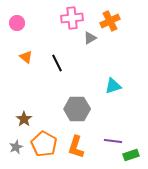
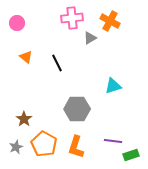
orange cross: rotated 36 degrees counterclockwise
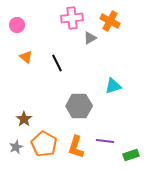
pink circle: moved 2 px down
gray hexagon: moved 2 px right, 3 px up
purple line: moved 8 px left
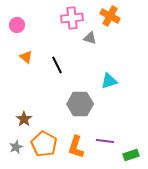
orange cross: moved 5 px up
gray triangle: rotated 48 degrees clockwise
black line: moved 2 px down
cyan triangle: moved 4 px left, 5 px up
gray hexagon: moved 1 px right, 2 px up
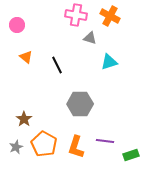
pink cross: moved 4 px right, 3 px up; rotated 15 degrees clockwise
cyan triangle: moved 19 px up
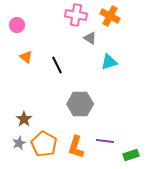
gray triangle: rotated 16 degrees clockwise
gray star: moved 3 px right, 4 px up
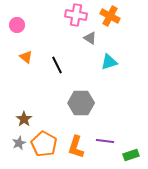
gray hexagon: moved 1 px right, 1 px up
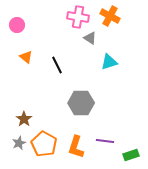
pink cross: moved 2 px right, 2 px down
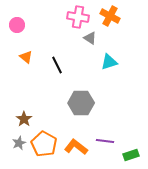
orange L-shape: rotated 110 degrees clockwise
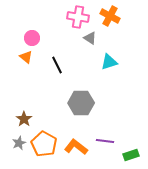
pink circle: moved 15 px right, 13 px down
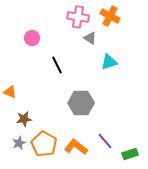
orange triangle: moved 16 px left, 35 px down; rotated 16 degrees counterclockwise
brown star: rotated 28 degrees clockwise
purple line: rotated 42 degrees clockwise
green rectangle: moved 1 px left, 1 px up
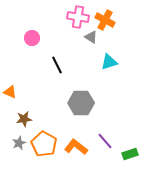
orange cross: moved 5 px left, 4 px down
gray triangle: moved 1 px right, 1 px up
